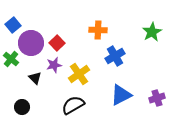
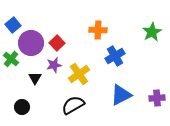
black triangle: rotated 16 degrees clockwise
purple cross: rotated 14 degrees clockwise
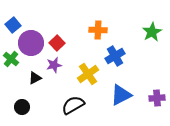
yellow cross: moved 9 px right
black triangle: rotated 32 degrees clockwise
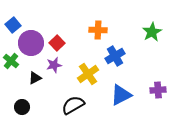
green cross: moved 2 px down
purple cross: moved 1 px right, 8 px up
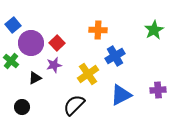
green star: moved 2 px right, 2 px up
black semicircle: moved 1 px right; rotated 15 degrees counterclockwise
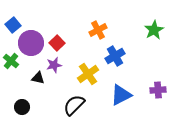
orange cross: rotated 30 degrees counterclockwise
black triangle: moved 3 px right; rotated 40 degrees clockwise
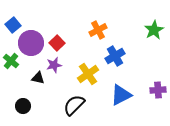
black circle: moved 1 px right, 1 px up
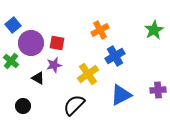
orange cross: moved 2 px right
red square: rotated 35 degrees counterclockwise
black triangle: rotated 16 degrees clockwise
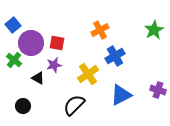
green cross: moved 3 px right, 1 px up
purple cross: rotated 21 degrees clockwise
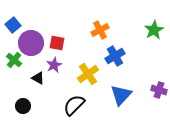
purple star: rotated 14 degrees counterclockwise
purple cross: moved 1 px right
blue triangle: rotated 20 degrees counterclockwise
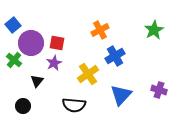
purple star: moved 2 px up
black triangle: moved 1 px left, 3 px down; rotated 40 degrees clockwise
black semicircle: rotated 130 degrees counterclockwise
